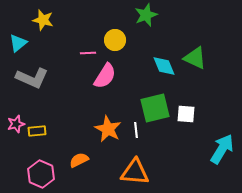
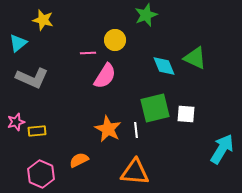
pink star: moved 2 px up
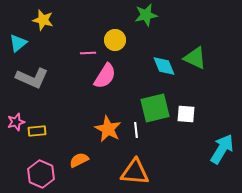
green star: rotated 10 degrees clockwise
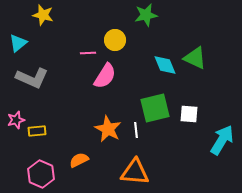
yellow star: moved 5 px up
cyan diamond: moved 1 px right, 1 px up
white square: moved 3 px right
pink star: moved 2 px up
cyan arrow: moved 9 px up
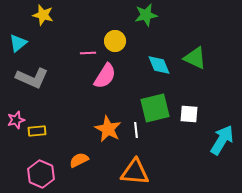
yellow circle: moved 1 px down
cyan diamond: moved 6 px left
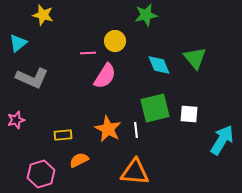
green triangle: rotated 25 degrees clockwise
yellow rectangle: moved 26 px right, 4 px down
pink hexagon: rotated 20 degrees clockwise
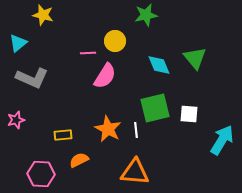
pink hexagon: rotated 20 degrees clockwise
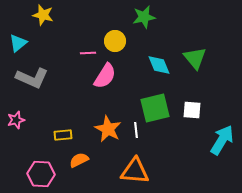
green star: moved 2 px left, 2 px down
white square: moved 3 px right, 4 px up
orange triangle: moved 1 px up
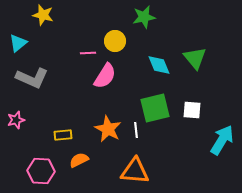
pink hexagon: moved 3 px up
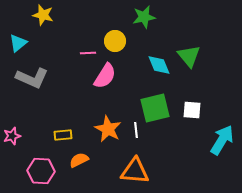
green triangle: moved 6 px left, 2 px up
pink star: moved 4 px left, 16 px down
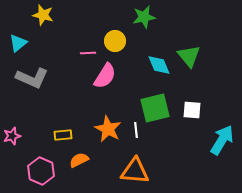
pink hexagon: rotated 20 degrees clockwise
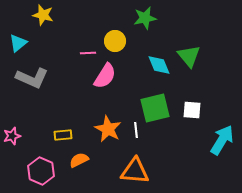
green star: moved 1 px right, 1 px down
